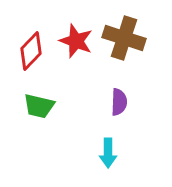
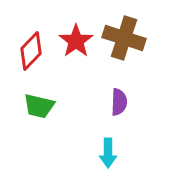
red star: rotated 16 degrees clockwise
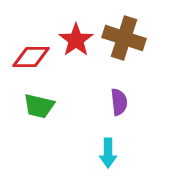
red star: moved 1 px up
red diamond: moved 6 px down; rotated 45 degrees clockwise
purple semicircle: rotated 8 degrees counterclockwise
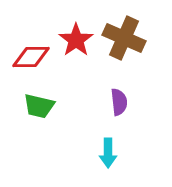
brown cross: rotated 6 degrees clockwise
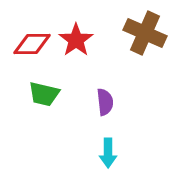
brown cross: moved 21 px right, 5 px up
red diamond: moved 1 px right, 13 px up
purple semicircle: moved 14 px left
green trapezoid: moved 5 px right, 12 px up
